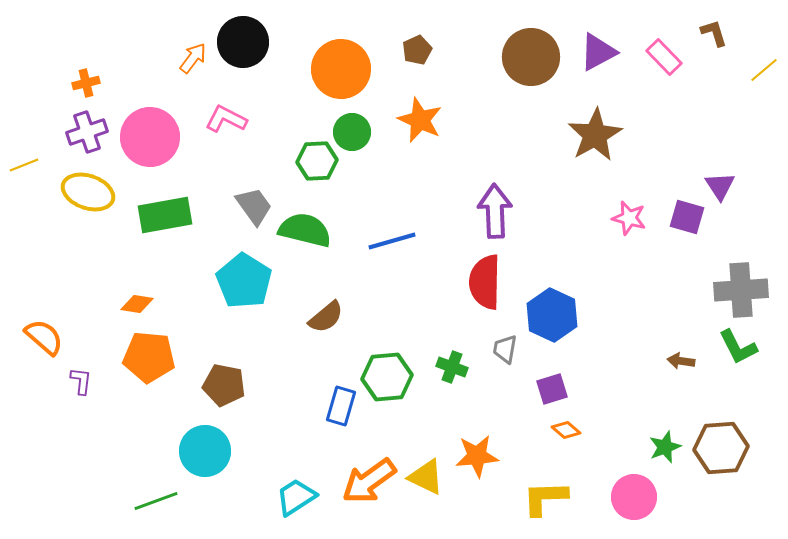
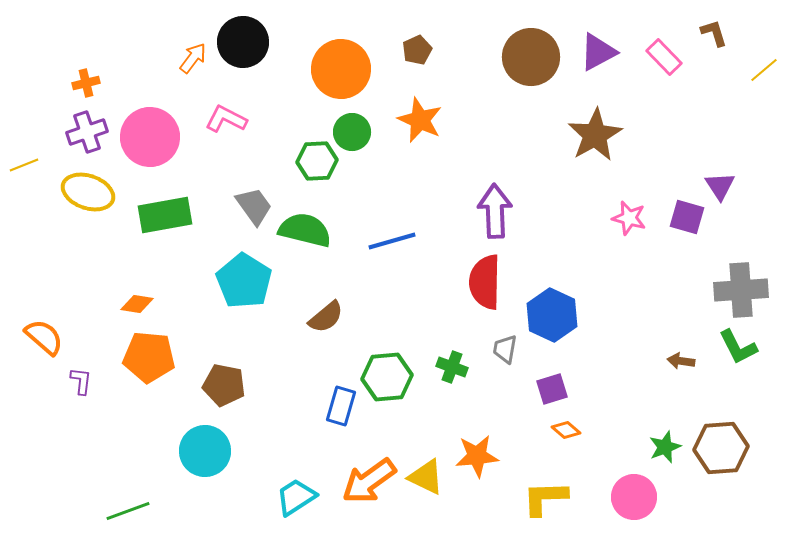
green line at (156, 501): moved 28 px left, 10 px down
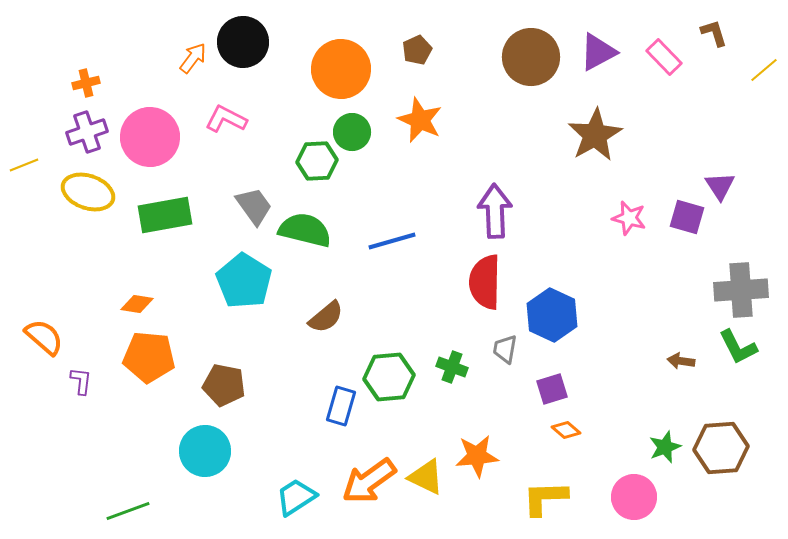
green hexagon at (387, 377): moved 2 px right
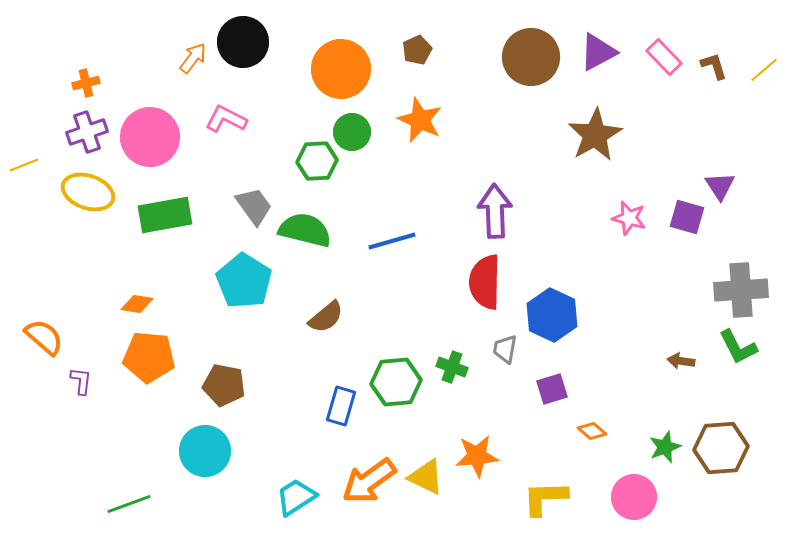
brown L-shape at (714, 33): moved 33 px down
green hexagon at (389, 377): moved 7 px right, 5 px down
orange diamond at (566, 430): moved 26 px right, 1 px down
green line at (128, 511): moved 1 px right, 7 px up
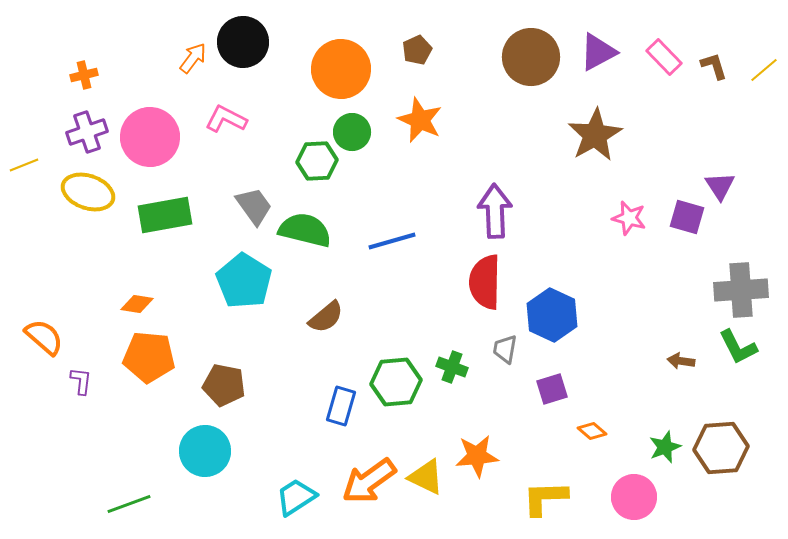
orange cross at (86, 83): moved 2 px left, 8 px up
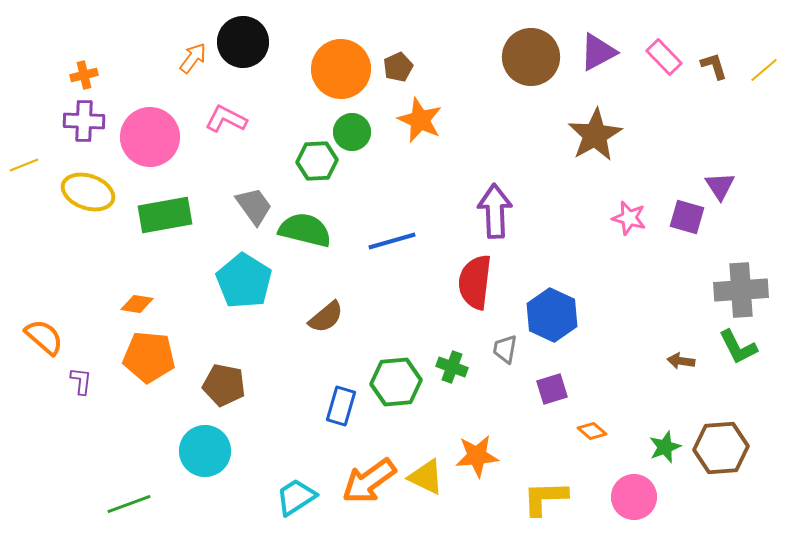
brown pentagon at (417, 50): moved 19 px left, 17 px down
purple cross at (87, 132): moved 3 px left, 11 px up; rotated 21 degrees clockwise
red semicircle at (485, 282): moved 10 px left; rotated 6 degrees clockwise
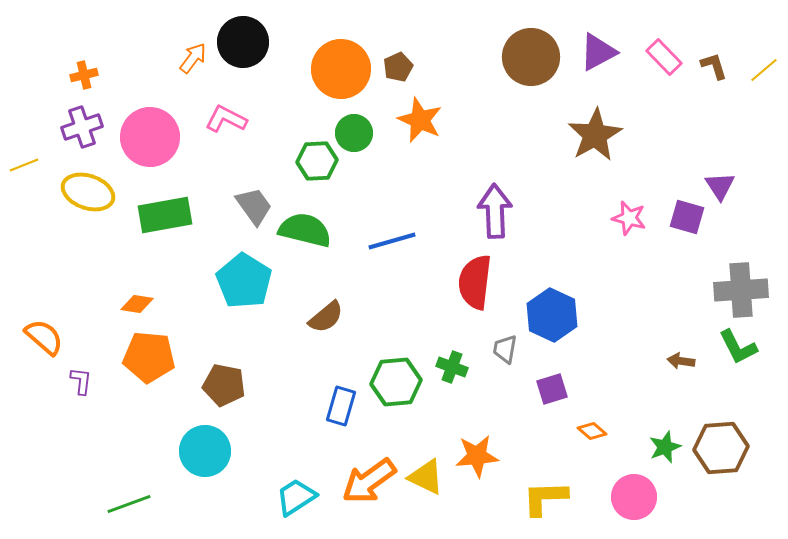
purple cross at (84, 121): moved 2 px left, 6 px down; rotated 21 degrees counterclockwise
green circle at (352, 132): moved 2 px right, 1 px down
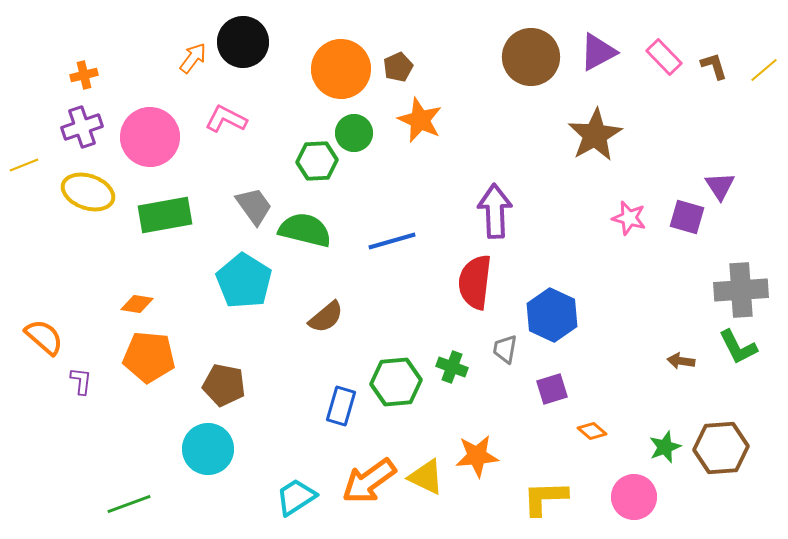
cyan circle at (205, 451): moved 3 px right, 2 px up
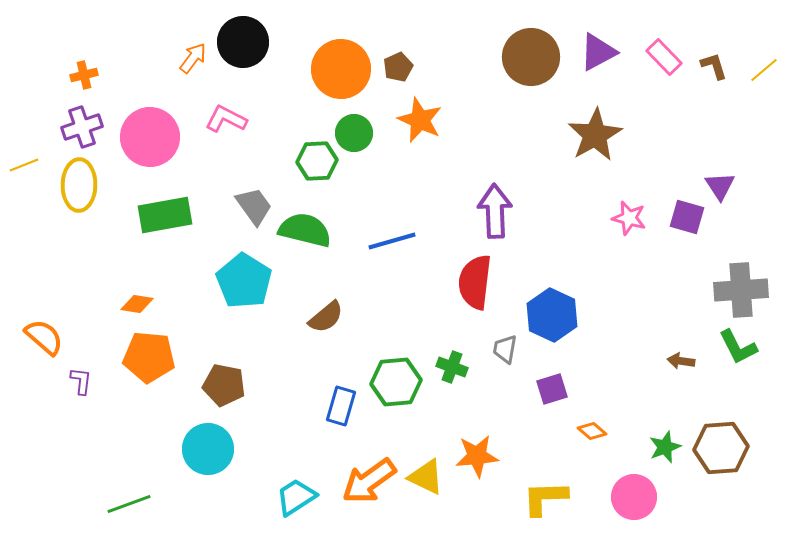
yellow ellipse at (88, 192): moved 9 px left, 7 px up; rotated 72 degrees clockwise
